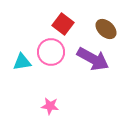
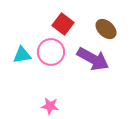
cyan triangle: moved 7 px up
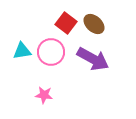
red square: moved 3 px right, 1 px up
brown ellipse: moved 12 px left, 5 px up
cyan triangle: moved 4 px up
pink star: moved 6 px left, 11 px up
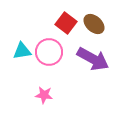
pink circle: moved 2 px left
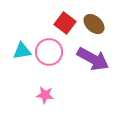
red square: moved 1 px left
pink star: moved 1 px right
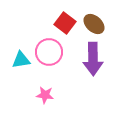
cyan triangle: moved 1 px left, 9 px down
purple arrow: rotated 60 degrees clockwise
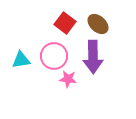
brown ellipse: moved 4 px right
pink circle: moved 5 px right, 4 px down
purple arrow: moved 2 px up
pink star: moved 23 px right, 16 px up
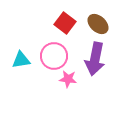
purple arrow: moved 2 px right, 2 px down; rotated 12 degrees clockwise
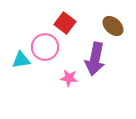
brown ellipse: moved 15 px right, 2 px down
pink circle: moved 9 px left, 9 px up
pink star: moved 1 px right, 1 px up
